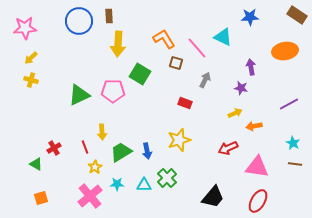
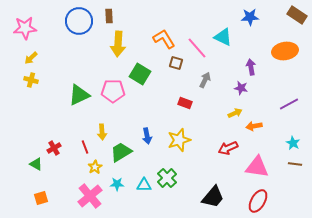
blue arrow at (147, 151): moved 15 px up
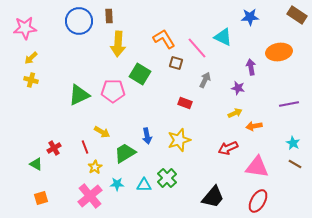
orange ellipse at (285, 51): moved 6 px left, 1 px down
purple star at (241, 88): moved 3 px left
purple line at (289, 104): rotated 18 degrees clockwise
yellow arrow at (102, 132): rotated 56 degrees counterclockwise
green trapezoid at (121, 152): moved 4 px right, 1 px down
brown line at (295, 164): rotated 24 degrees clockwise
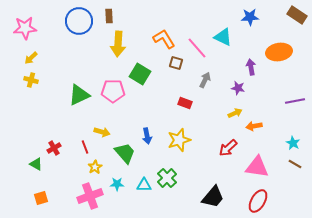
purple line at (289, 104): moved 6 px right, 3 px up
yellow arrow at (102, 132): rotated 14 degrees counterclockwise
red arrow at (228, 148): rotated 18 degrees counterclockwise
green trapezoid at (125, 153): rotated 80 degrees clockwise
pink cross at (90, 196): rotated 20 degrees clockwise
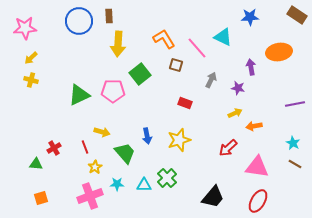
brown square at (176, 63): moved 2 px down
green square at (140, 74): rotated 20 degrees clockwise
gray arrow at (205, 80): moved 6 px right
purple line at (295, 101): moved 3 px down
green triangle at (36, 164): rotated 24 degrees counterclockwise
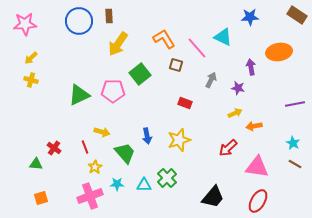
pink star at (25, 28): moved 4 px up
yellow arrow at (118, 44): rotated 30 degrees clockwise
red cross at (54, 148): rotated 24 degrees counterclockwise
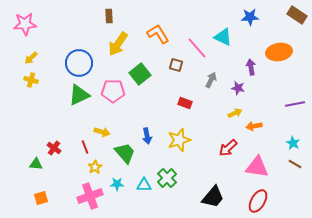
blue circle at (79, 21): moved 42 px down
orange L-shape at (164, 39): moved 6 px left, 5 px up
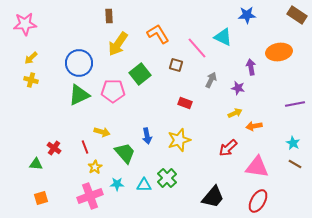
blue star at (250, 17): moved 3 px left, 2 px up
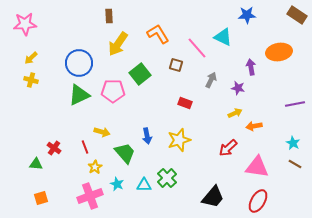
cyan star at (117, 184): rotated 24 degrees clockwise
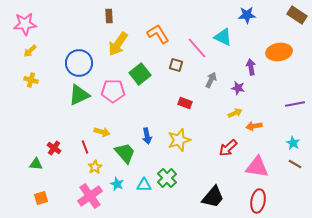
yellow arrow at (31, 58): moved 1 px left, 7 px up
pink cross at (90, 196): rotated 15 degrees counterclockwise
red ellipse at (258, 201): rotated 20 degrees counterclockwise
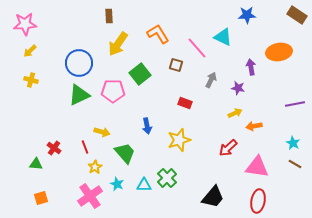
blue arrow at (147, 136): moved 10 px up
